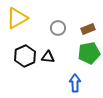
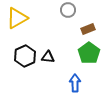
gray circle: moved 10 px right, 18 px up
green pentagon: rotated 25 degrees counterclockwise
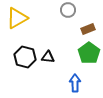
black hexagon: moved 1 px down; rotated 20 degrees counterclockwise
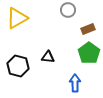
black hexagon: moved 7 px left, 9 px down
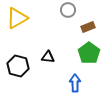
brown rectangle: moved 2 px up
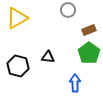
brown rectangle: moved 1 px right, 3 px down
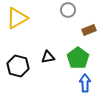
green pentagon: moved 11 px left, 5 px down
black triangle: rotated 16 degrees counterclockwise
blue arrow: moved 10 px right
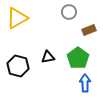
gray circle: moved 1 px right, 2 px down
